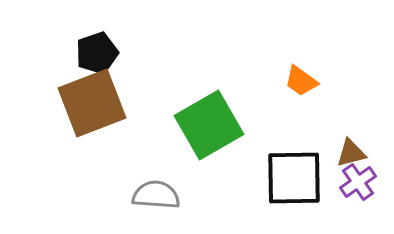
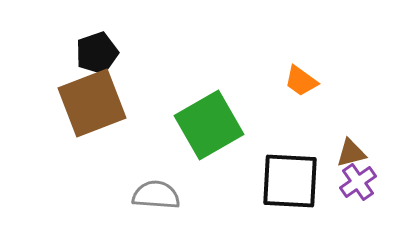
black square: moved 4 px left, 3 px down; rotated 4 degrees clockwise
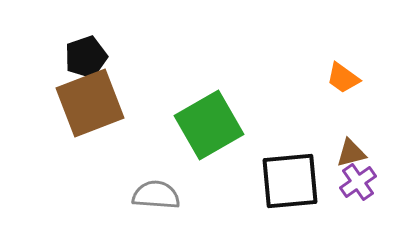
black pentagon: moved 11 px left, 4 px down
orange trapezoid: moved 42 px right, 3 px up
brown square: moved 2 px left
black square: rotated 8 degrees counterclockwise
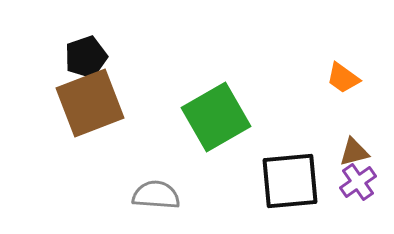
green square: moved 7 px right, 8 px up
brown triangle: moved 3 px right, 1 px up
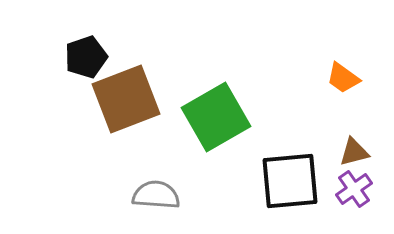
brown square: moved 36 px right, 4 px up
purple cross: moved 4 px left, 7 px down
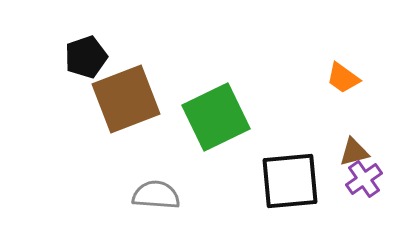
green square: rotated 4 degrees clockwise
purple cross: moved 10 px right, 10 px up
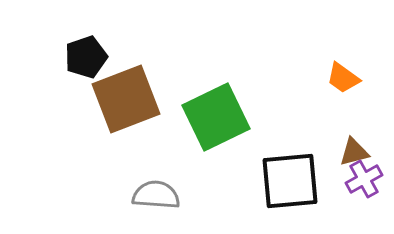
purple cross: rotated 6 degrees clockwise
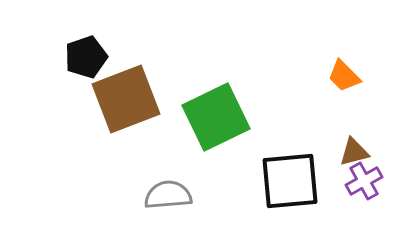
orange trapezoid: moved 1 px right, 2 px up; rotated 9 degrees clockwise
purple cross: moved 2 px down
gray semicircle: moved 12 px right; rotated 9 degrees counterclockwise
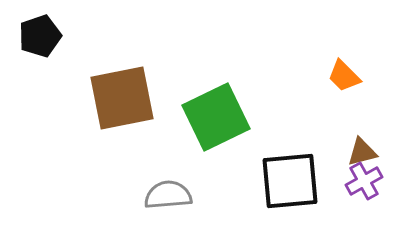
black pentagon: moved 46 px left, 21 px up
brown square: moved 4 px left, 1 px up; rotated 10 degrees clockwise
brown triangle: moved 8 px right
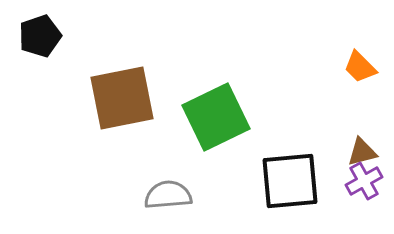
orange trapezoid: moved 16 px right, 9 px up
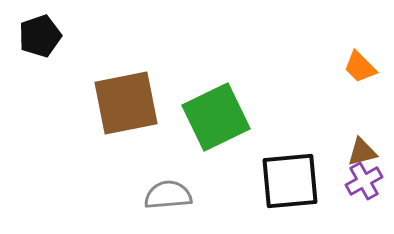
brown square: moved 4 px right, 5 px down
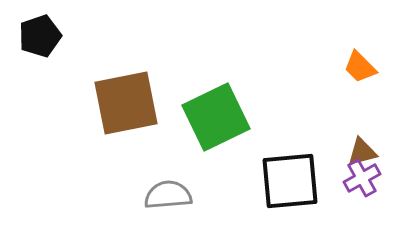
purple cross: moved 2 px left, 3 px up
